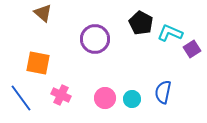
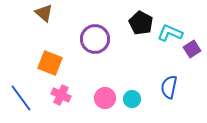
brown triangle: moved 1 px right
orange square: moved 12 px right; rotated 10 degrees clockwise
blue semicircle: moved 6 px right, 5 px up
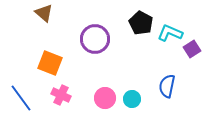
blue semicircle: moved 2 px left, 1 px up
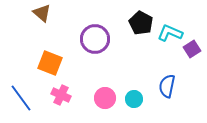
brown triangle: moved 2 px left
cyan circle: moved 2 px right
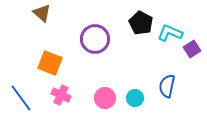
cyan circle: moved 1 px right, 1 px up
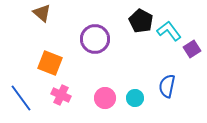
black pentagon: moved 2 px up
cyan L-shape: moved 1 px left, 2 px up; rotated 30 degrees clockwise
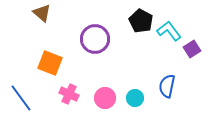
pink cross: moved 8 px right, 1 px up
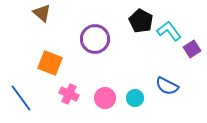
blue semicircle: rotated 75 degrees counterclockwise
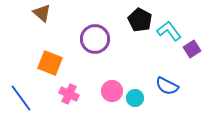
black pentagon: moved 1 px left, 1 px up
pink circle: moved 7 px right, 7 px up
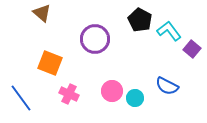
purple square: rotated 18 degrees counterclockwise
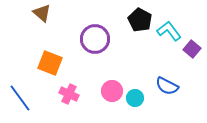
blue line: moved 1 px left
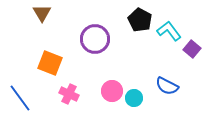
brown triangle: rotated 18 degrees clockwise
cyan circle: moved 1 px left
